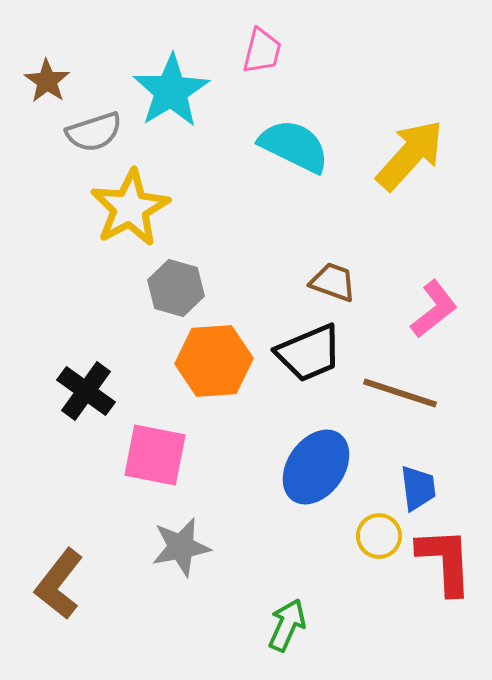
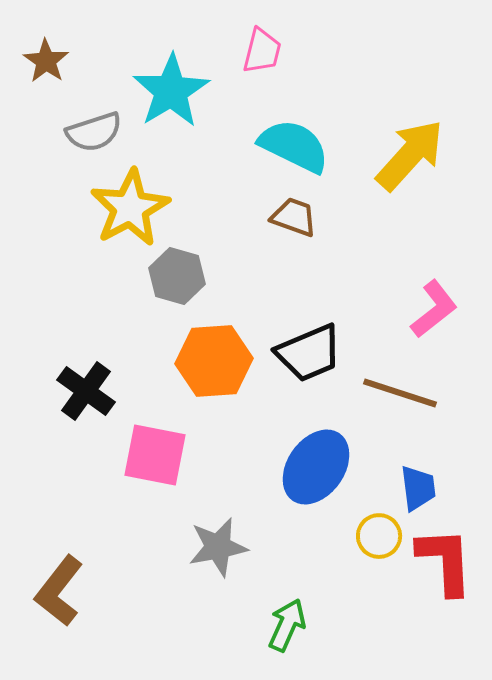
brown star: moved 1 px left, 20 px up
brown trapezoid: moved 39 px left, 65 px up
gray hexagon: moved 1 px right, 12 px up
gray star: moved 37 px right
brown L-shape: moved 7 px down
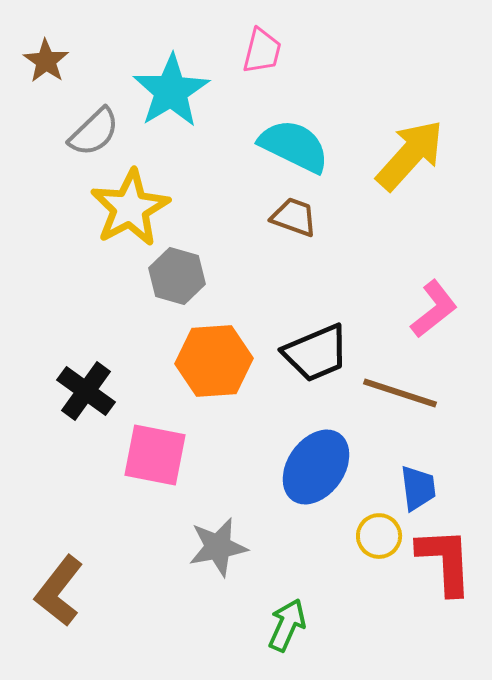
gray semicircle: rotated 26 degrees counterclockwise
black trapezoid: moved 7 px right
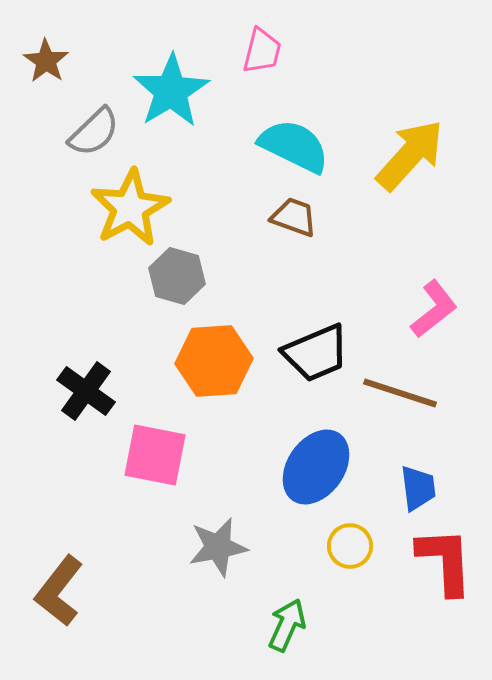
yellow circle: moved 29 px left, 10 px down
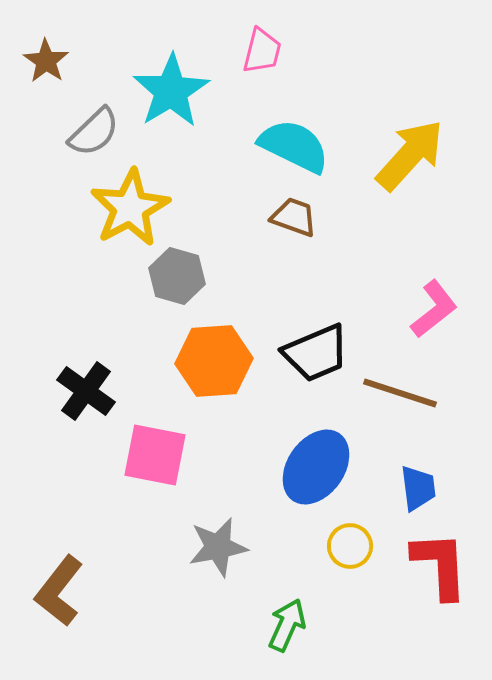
red L-shape: moved 5 px left, 4 px down
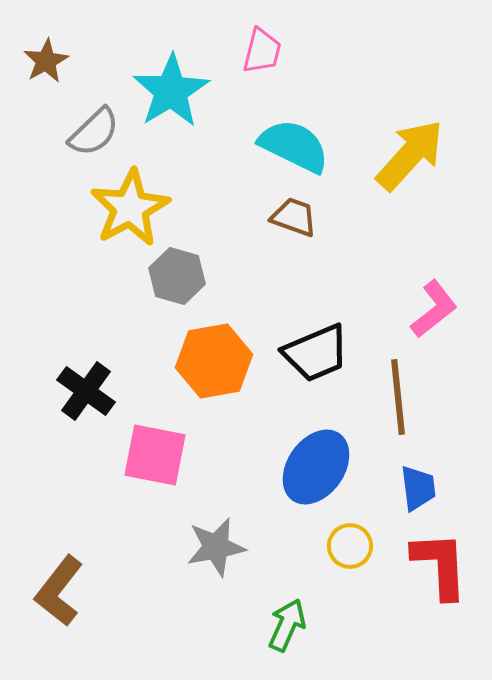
brown star: rotated 9 degrees clockwise
orange hexagon: rotated 6 degrees counterclockwise
brown line: moved 2 px left, 4 px down; rotated 66 degrees clockwise
gray star: moved 2 px left
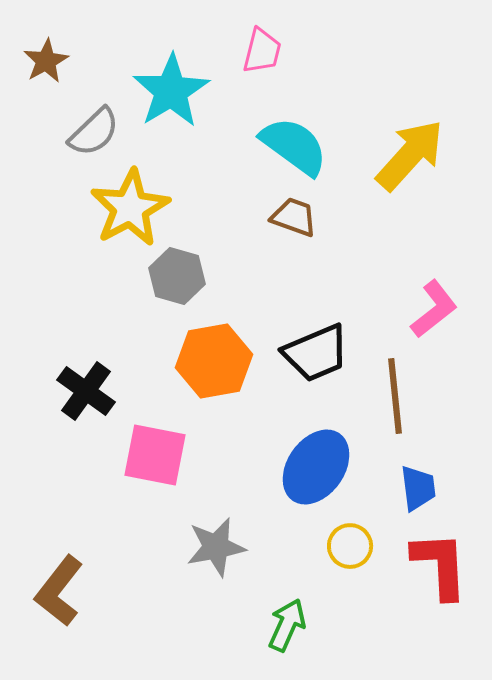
cyan semicircle: rotated 10 degrees clockwise
brown line: moved 3 px left, 1 px up
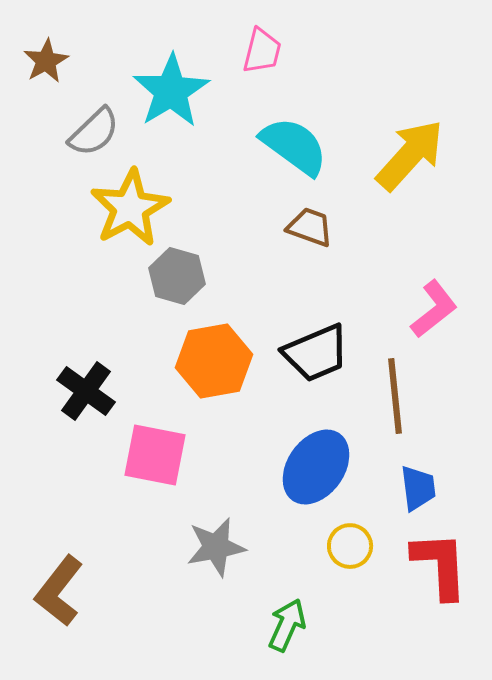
brown trapezoid: moved 16 px right, 10 px down
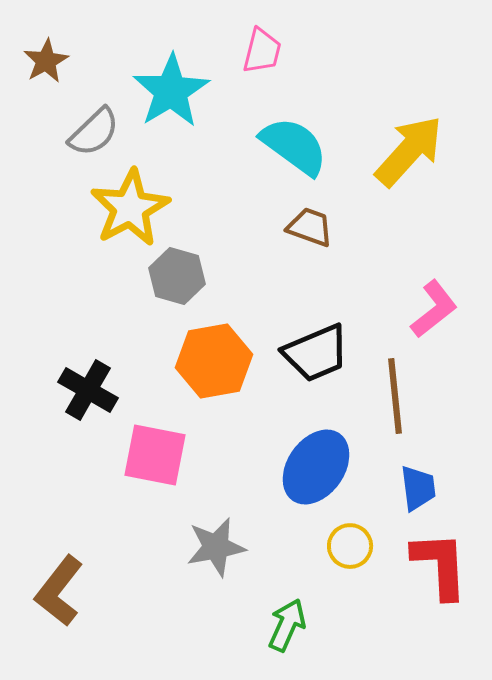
yellow arrow: moved 1 px left, 4 px up
black cross: moved 2 px right, 1 px up; rotated 6 degrees counterclockwise
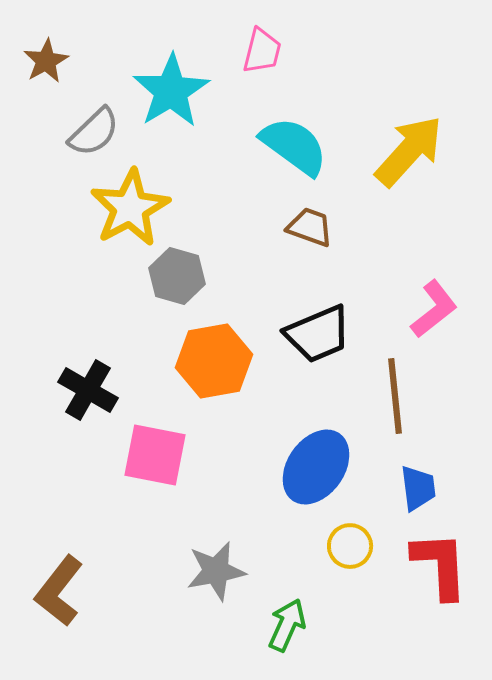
black trapezoid: moved 2 px right, 19 px up
gray star: moved 24 px down
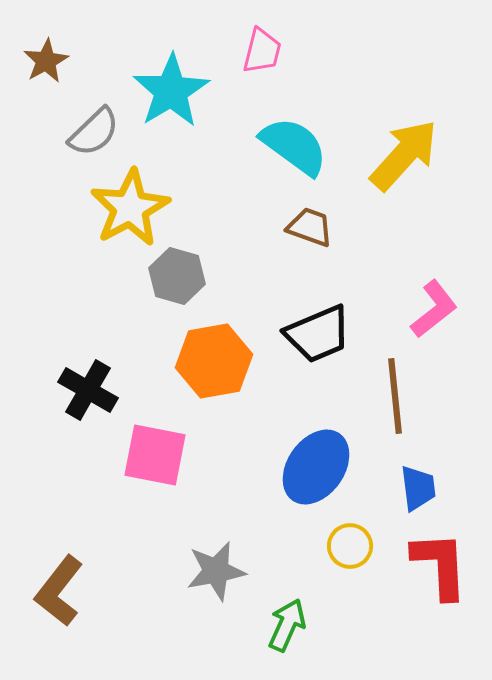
yellow arrow: moved 5 px left, 4 px down
